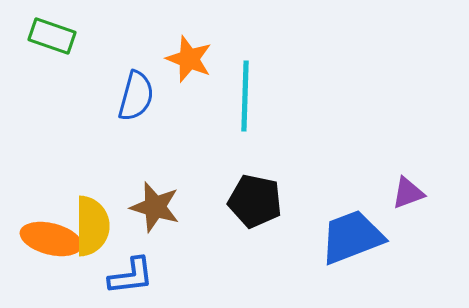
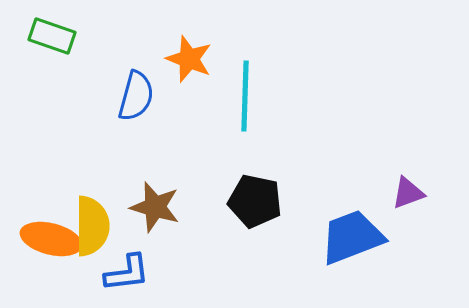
blue L-shape: moved 4 px left, 3 px up
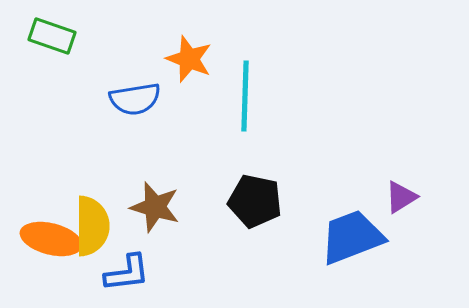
blue semicircle: moved 1 px left, 3 px down; rotated 66 degrees clockwise
purple triangle: moved 7 px left, 4 px down; rotated 12 degrees counterclockwise
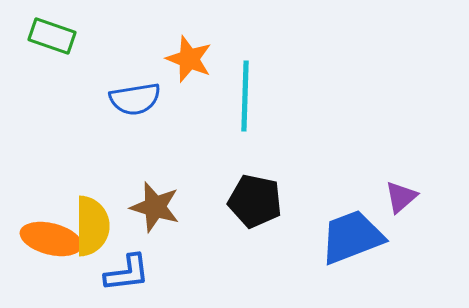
purple triangle: rotated 9 degrees counterclockwise
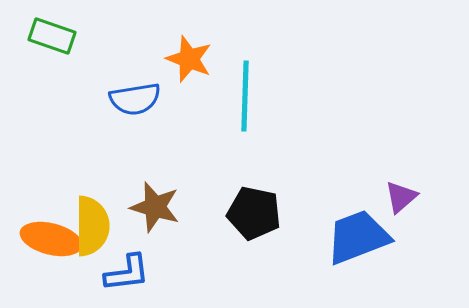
black pentagon: moved 1 px left, 12 px down
blue trapezoid: moved 6 px right
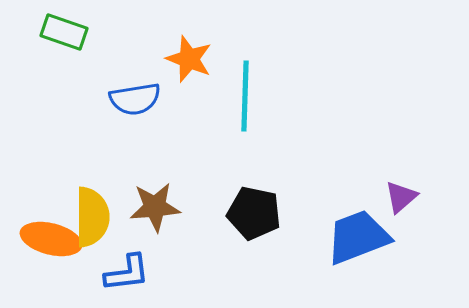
green rectangle: moved 12 px right, 4 px up
brown star: rotated 21 degrees counterclockwise
yellow semicircle: moved 9 px up
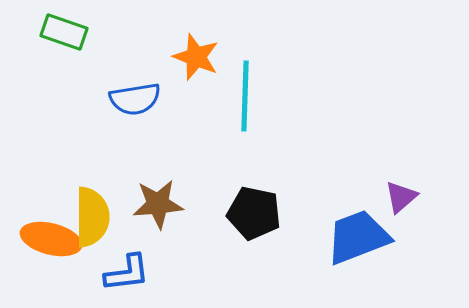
orange star: moved 7 px right, 2 px up
brown star: moved 3 px right, 3 px up
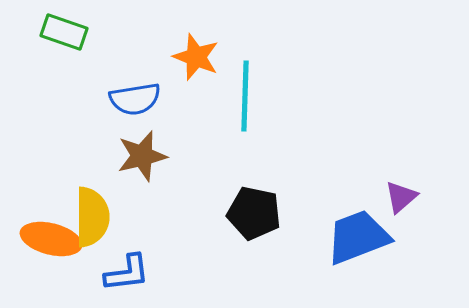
brown star: moved 16 px left, 48 px up; rotated 9 degrees counterclockwise
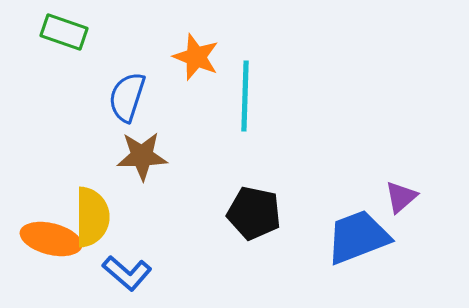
blue semicircle: moved 8 px left, 2 px up; rotated 117 degrees clockwise
brown star: rotated 12 degrees clockwise
blue L-shape: rotated 48 degrees clockwise
